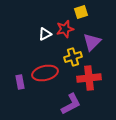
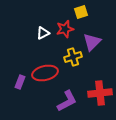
white triangle: moved 2 px left, 1 px up
red cross: moved 11 px right, 15 px down
purple rectangle: rotated 32 degrees clockwise
purple L-shape: moved 4 px left, 3 px up
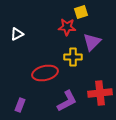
red star: moved 2 px right, 2 px up; rotated 18 degrees clockwise
white triangle: moved 26 px left, 1 px down
yellow cross: rotated 18 degrees clockwise
purple rectangle: moved 23 px down
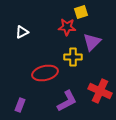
white triangle: moved 5 px right, 2 px up
red cross: moved 2 px up; rotated 30 degrees clockwise
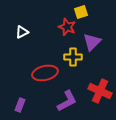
red star: rotated 18 degrees clockwise
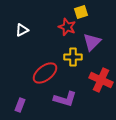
white triangle: moved 2 px up
red ellipse: rotated 25 degrees counterclockwise
red cross: moved 1 px right, 11 px up
purple L-shape: moved 2 px left, 2 px up; rotated 45 degrees clockwise
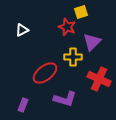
red cross: moved 2 px left, 1 px up
purple rectangle: moved 3 px right
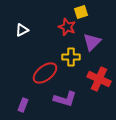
yellow cross: moved 2 px left
